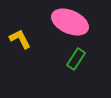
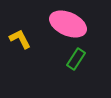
pink ellipse: moved 2 px left, 2 px down
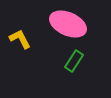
green rectangle: moved 2 px left, 2 px down
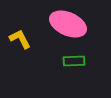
green rectangle: rotated 55 degrees clockwise
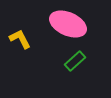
green rectangle: moved 1 px right; rotated 40 degrees counterclockwise
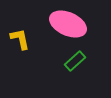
yellow L-shape: rotated 15 degrees clockwise
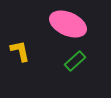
yellow L-shape: moved 12 px down
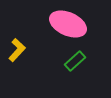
yellow L-shape: moved 3 px left, 1 px up; rotated 55 degrees clockwise
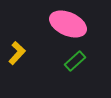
yellow L-shape: moved 3 px down
